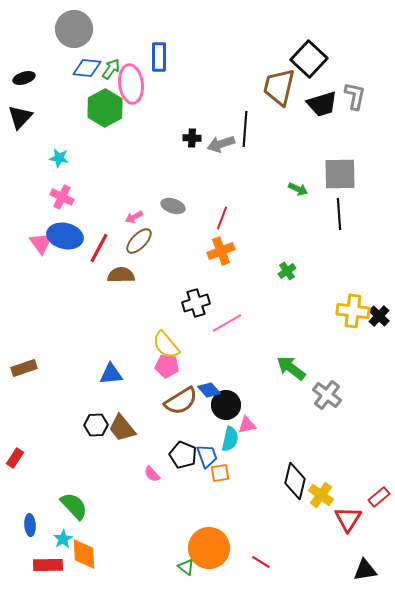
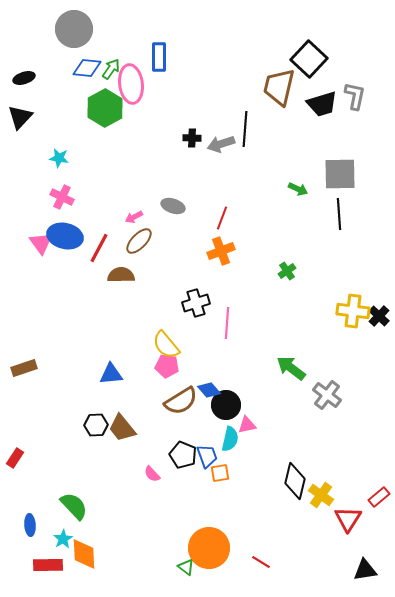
pink line at (227, 323): rotated 56 degrees counterclockwise
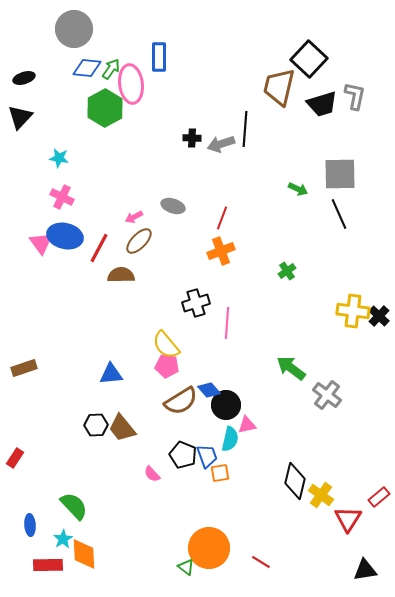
black line at (339, 214): rotated 20 degrees counterclockwise
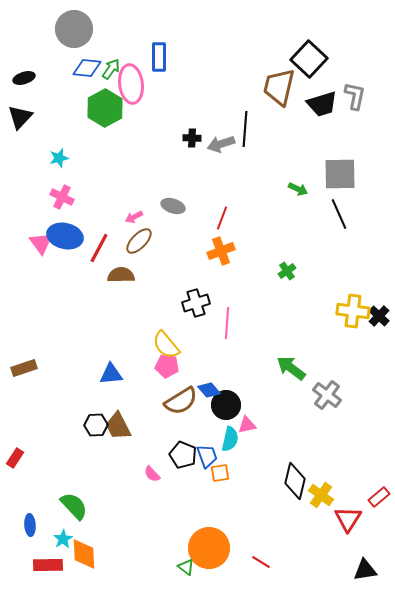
cyan star at (59, 158): rotated 24 degrees counterclockwise
brown trapezoid at (122, 428): moved 4 px left, 2 px up; rotated 12 degrees clockwise
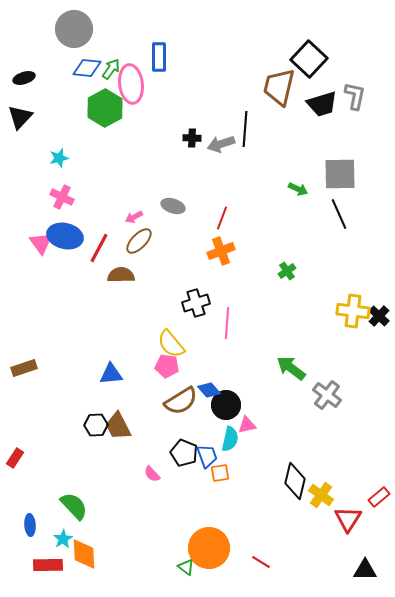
yellow semicircle at (166, 345): moved 5 px right, 1 px up
black pentagon at (183, 455): moved 1 px right, 2 px up
black triangle at (365, 570): rotated 10 degrees clockwise
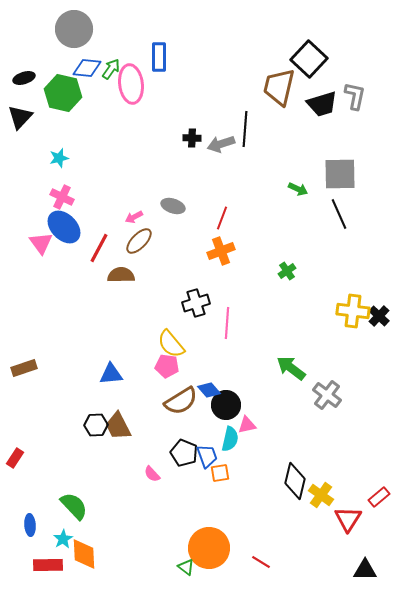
green hexagon at (105, 108): moved 42 px left, 15 px up; rotated 18 degrees counterclockwise
blue ellipse at (65, 236): moved 1 px left, 9 px up; rotated 32 degrees clockwise
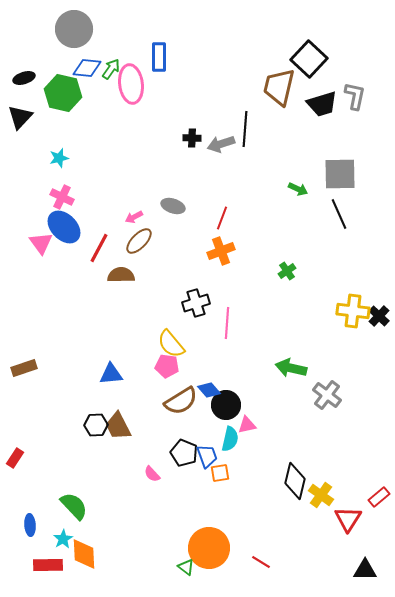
green arrow at (291, 368): rotated 24 degrees counterclockwise
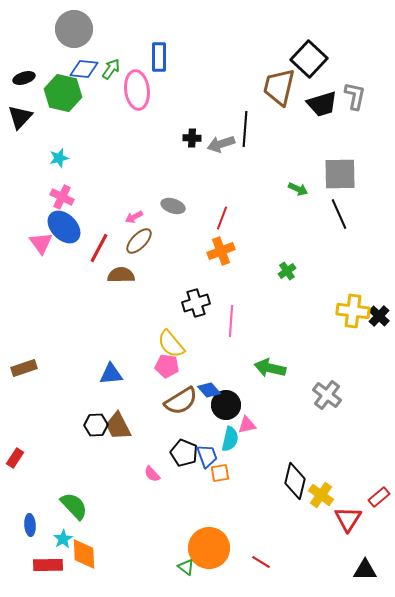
blue diamond at (87, 68): moved 3 px left, 1 px down
pink ellipse at (131, 84): moved 6 px right, 6 px down
pink line at (227, 323): moved 4 px right, 2 px up
green arrow at (291, 368): moved 21 px left
